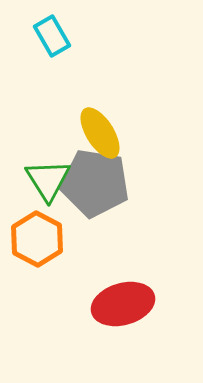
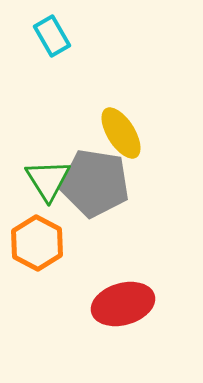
yellow ellipse: moved 21 px right
orange hexagon: moved 4 px down
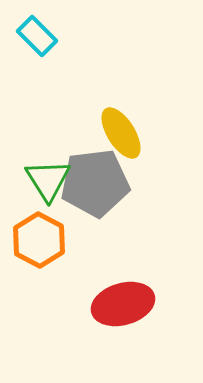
cyan rectangle: moved 15 px left; rotated 15 degrees counterclockwise
gray pentagon: rotated 16 degrees counterclockwise
orange hexagon: moved 2 px right, 3 px up
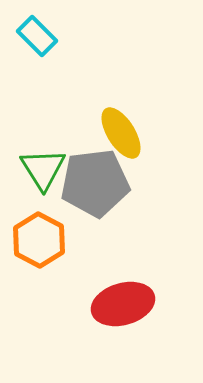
green triangle: moved 5 px left, 11 px up
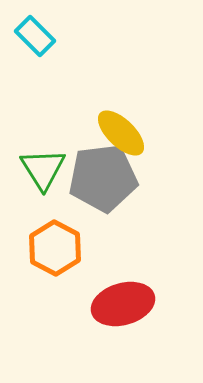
cyan rectangle: moved 2 px left
yellow ellipse: rotated 14 degrees counterclockwise
gray pentagon: moved 8 px right, 5 px up
orange hexagon: moved 16 px right, 8 px down
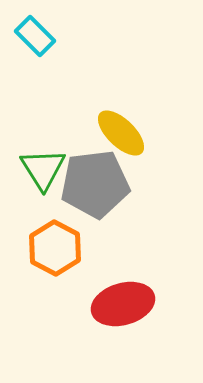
gray pentagon: moved 8 px left, 6 px down
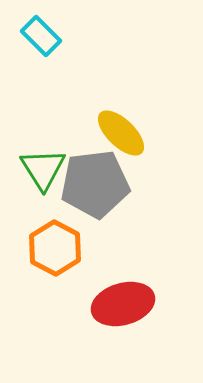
cyan rectangle: moved 6 px right
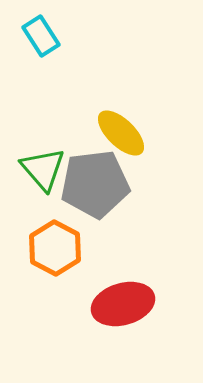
cyan rectangle: rotated 12 degrees clockwise
green triangle: rotated 9 degrees counterclockwise
